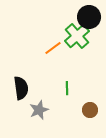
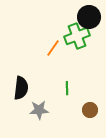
green cross: rotated 20 degrees clockwise
orange line: rotated 18 degrees counterclockwise
black semicircle: rotated 15 degrees clockwise
gray star: rotated 18 degrees clockwise
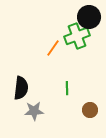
gray star: moved 5 px left, 1 px down
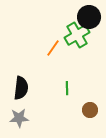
green cross: moved 1 px up; rotated 10 degrees counterclockwise
gray star: moved 15 px left, 7 px down
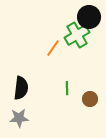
brown circle: moved 11 px up
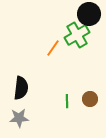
black circle: moved 3 px up
green line: moved 13 px down
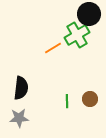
orange line: rotated 24 degrees clockwise
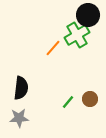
black circle: moved 1 px left, 1 px down
orange line: rotated 18 degrees counterclockwise
green line: moved 1 px right, 1 px down; rotated 40 degrees clockwise
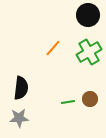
green cross: moved 12 px right, 17 px down
green line: rotated 40 degrees clockwise
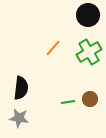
gray star: rotated 12 degrees clockwise
